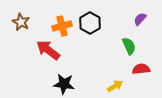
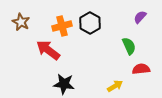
purple semicircle: moved 2 px up
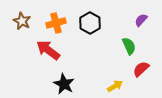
purple semicircle: moved 1 px right, 3 px down
brown star: moved 1 px right, 1 px up
orange cross: moved 6 px left, 3 px up
red semicircle: rotated 36 degrees counterclockwise
black star: rotated 20 degrees clockwise
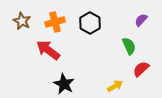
orange cross: moved 1 px left, 1 px up
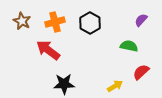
green semicircle: rotated 54 degrees counterclockwise
red semicircle: moved 3 px down
black star: rotated 30 degrees counterclockwise
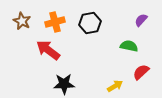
black hexagon: rotated 20 degrees clockwise
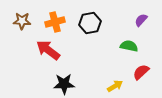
brown star: rotated 24 degrees counterclockwise
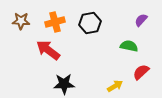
brown star: moved 1 px left
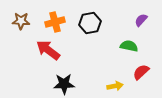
yellow arrow: rotated 21 degrees clockwise
